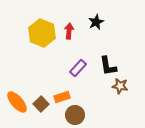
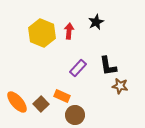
orange rectangle: moved 1 px up; rotated 42 degrees clockwise
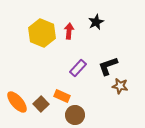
black L-shape: rotated 80 degrees clockwise
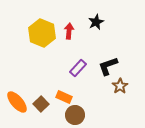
brown star: rotated 28 degrees clockwise
orange rectangle: moved 2 px right, 1 px down
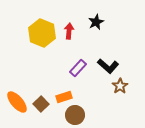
black L-shape: rotated 120 degrees counterclockwise
orange rectangle: rotated 42 degrees counterclockwise
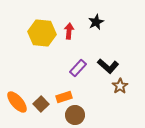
yellow hexagon: rotated 16 degrees counterclockwise
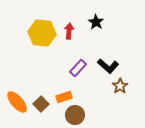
black star: rotated 14 degrees counterclockwise
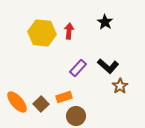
black star: moved 9 px right
brown circle: moved 1 px right, 1 px down
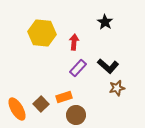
red arrow: moved 5 px right, 11 px down
brown star: moved 3 px left, 2 px down; rotated 21 degrees clockwise
orange ellipse: moved 7 px down; rotated 10 degrees clockwise
brown circle: moved 1 px up
